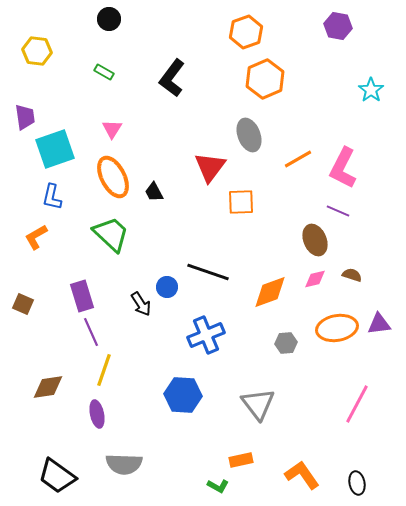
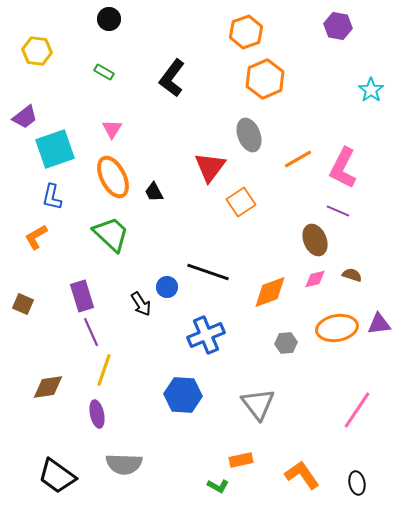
purple trapezoid at (25, 117): rotated 60 degrees clockwise
orange square at (241, 202): rotated 32 degrees counterclockwise
pink line at (357, 404): moved 6 px down; rotated 6 degrees clockwise
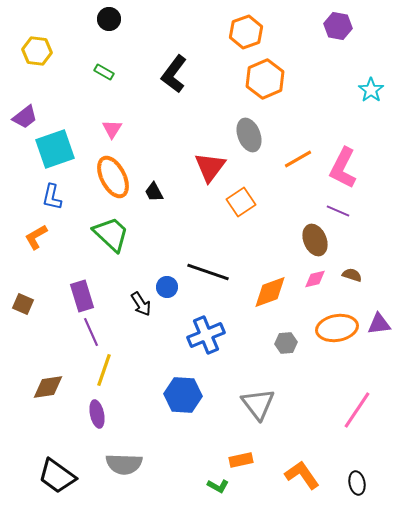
black L-shape at (172, 78): moved 2 px right, 4 px up
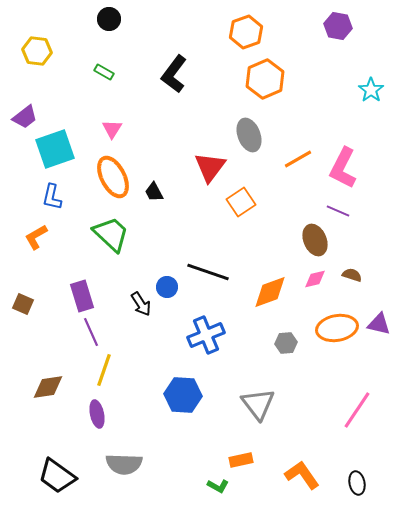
purple triangle at (379, 324): rotated 20 degrees clockwise
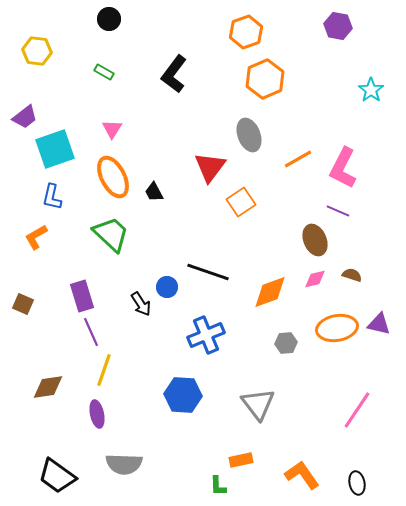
green L-shape at (218, 486): rotated 60 degrees clockwise
